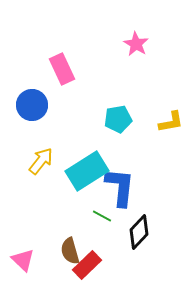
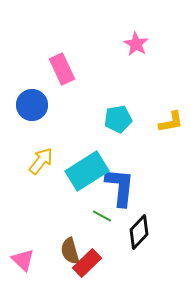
red rectangle: moved 2 px up
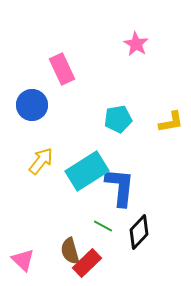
green line: moved 1 px right, 10 px down
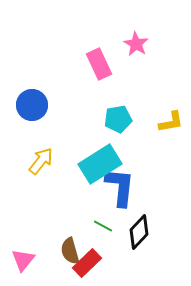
pink rectangle: moved 37 px right, 5 px up
cyan rectangle: moved 13 px right, 7 px up
pink triangle: rotated 25 degrees clockwise
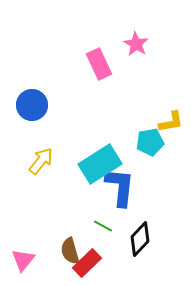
cyan pentagon: moved 32 px right, 23 px down
black diamond: moved 1 px right, 7 px down
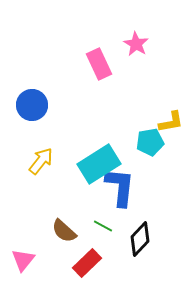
cyan rectangle: moved 1 px left
brown semicircle: moved 6 px left, 20 px up; rotated 32 degrees counterclockwise
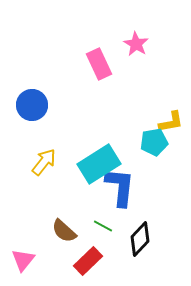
cyan pentagon: moved 4 px right
yellow arrow: moved 3 px right, 1 px down
red rectangle: moved 1 px right, 2 px up
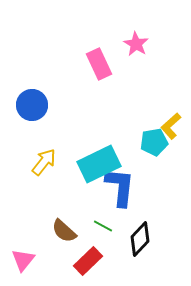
yellow L-shape: moved 4 px down; rotated 148 degrees clockwise
cyan rectangle: rotated 6 degrees clockwise
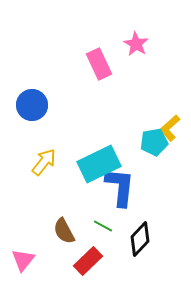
yellow L-shape: moved 1 px left, 2 px down
brown semicircle: rotated 20 degrees clockwise
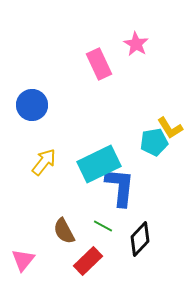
yellow L-shape: rotated 80 degrees counterclockwise
